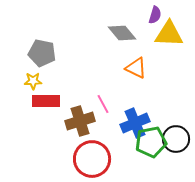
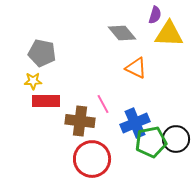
brown cross: rotated 24 degrees clockwise
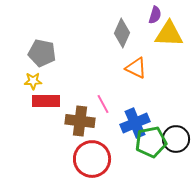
gray diamond: rotated 64 degrees clockwise
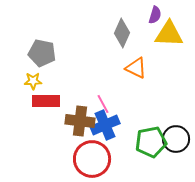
blue cross: moved 30 px left, 2 px down
